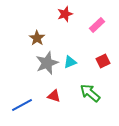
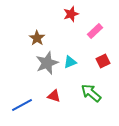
red star: moved 6 px right
pink rectangle: moved 2 px left, 6 px down
green arrow: moved 1 px right
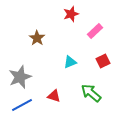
gray star: moved 27 px left, 14 px down
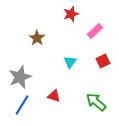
cyan triangle: rotated 32 degrees counterclockwise
green arrow: moved 5 px right, 9 px down
blue line: rotated 30 degrees counterclockwise
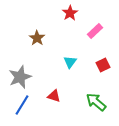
red star: moved 1 px left, 1 px up; rotated 14 degrees counterclockwise
red square: moved 4 px down
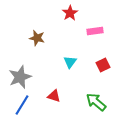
pink rectangle: rotated 35 degrees clockwise
brown star: rotated 21 degrees counterclockwise
